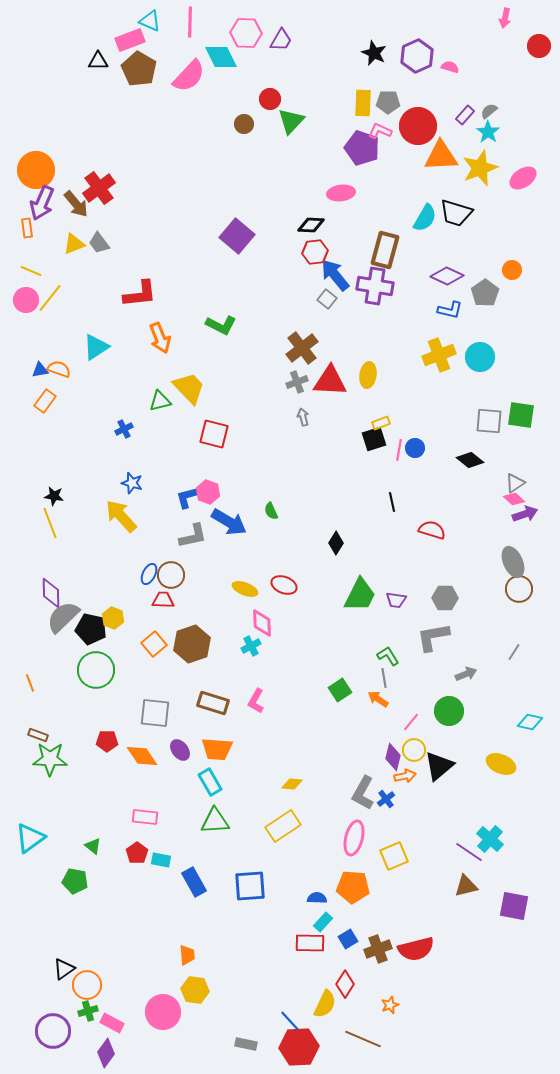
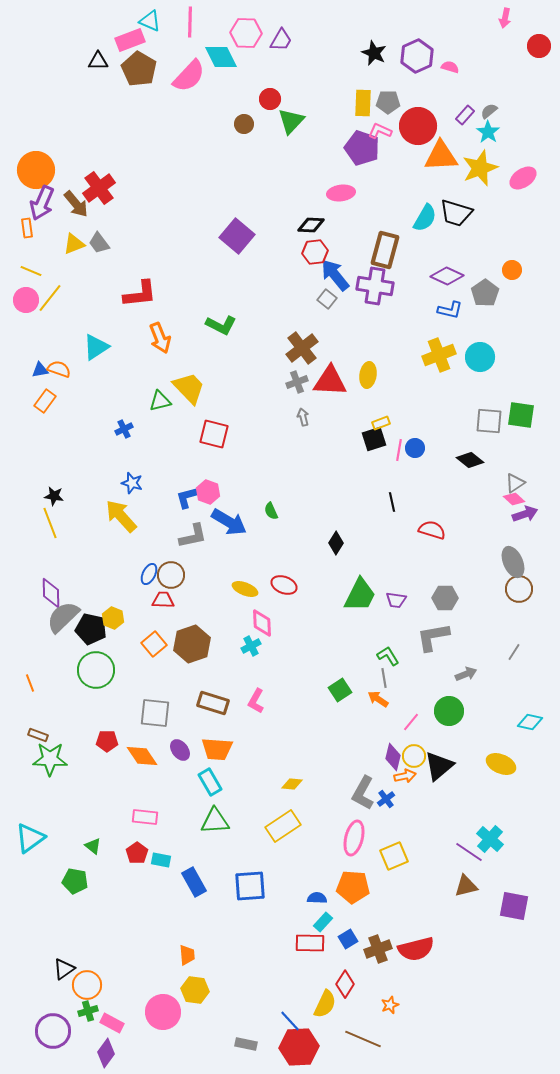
yellow circle at (414, 750): moved 6 px down
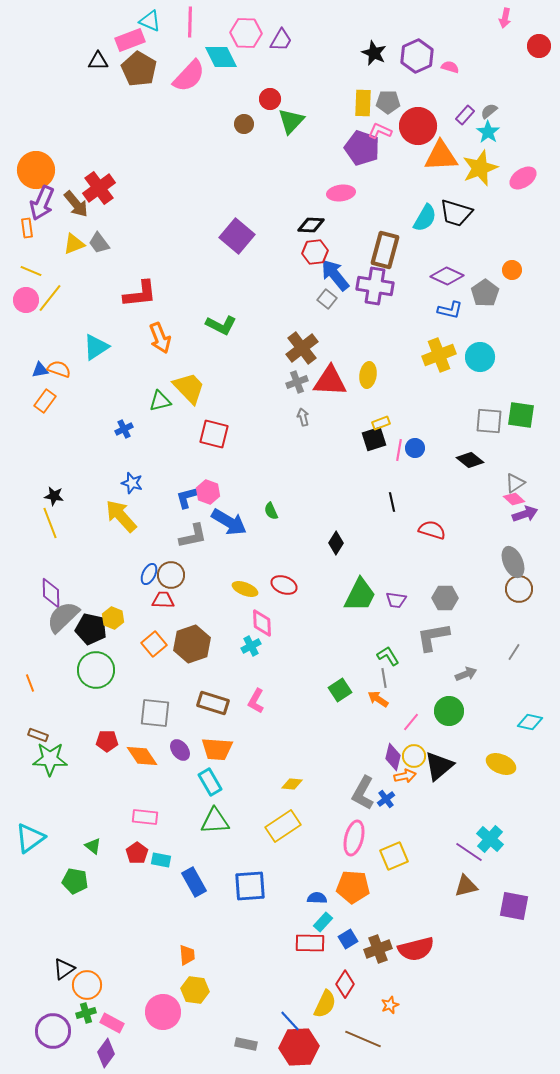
green cross at (88, 1011): moved 2 px left, 2 px down
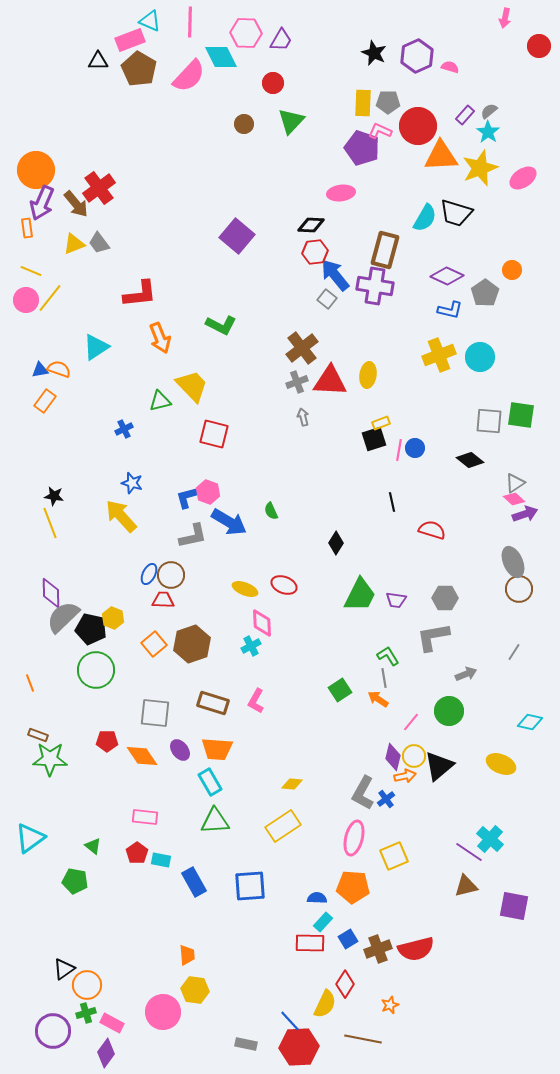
red circle at (270, 99): moved 3 px right, 16 px up
yellow trapezoid at (189, 388): moved 3 px right, 2 px up
brown line at (363, 1039): rotated 12 degrees counterclockwise
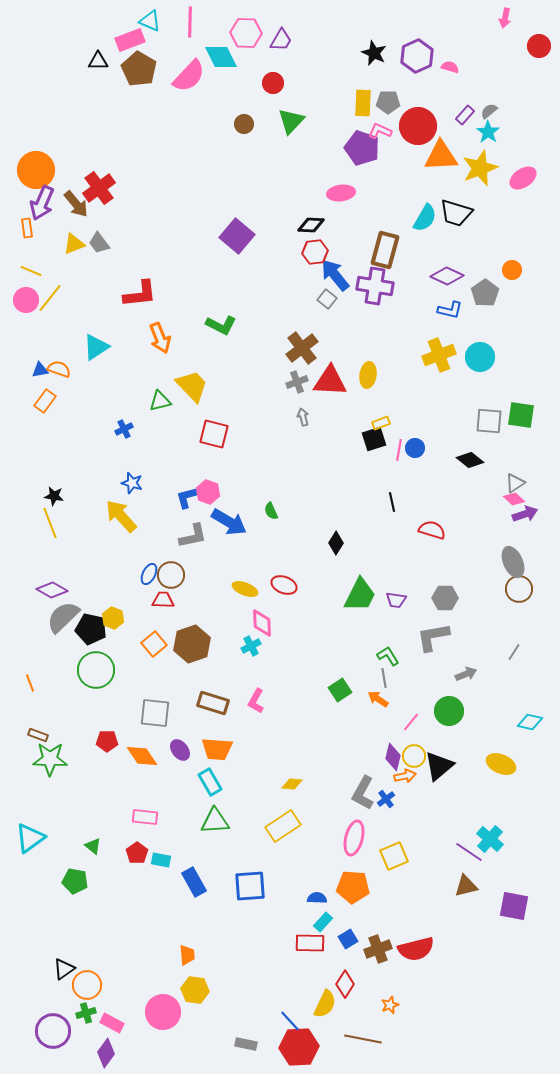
purple diamond at (51, 593): moved 1 px right, 3 px up; rotated 60 degrees counterclockwise
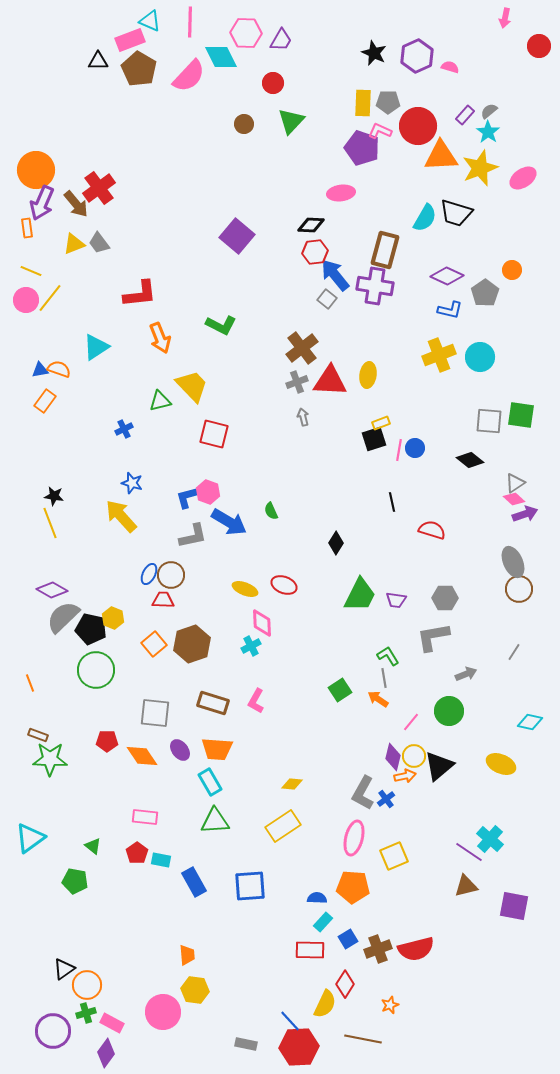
red rectangle at (310, 943): moved 7 px down
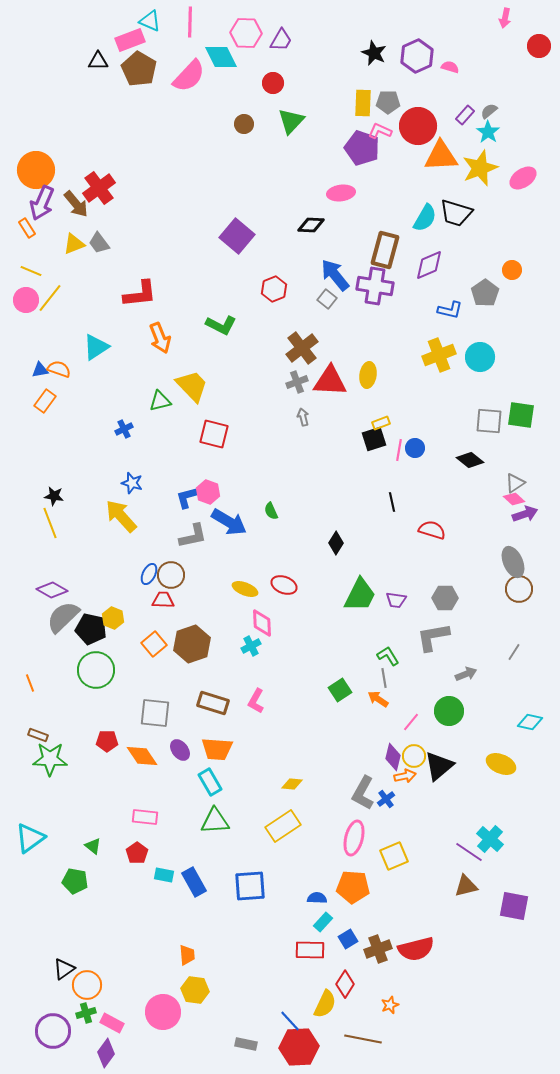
orange rectangle at (27, 228): rotated 24 degrees counterclockwise
red hexagon at (315, 252): moved 41 px left, 37 px down; rotated 15 degrees counterclockwise
purple diamond at (447, 276): moved 18 px left, 11 px up; rotated 48 degrees counterclockwise
cyan rectangle at (161, 860): moved 3 px right, 15 px down
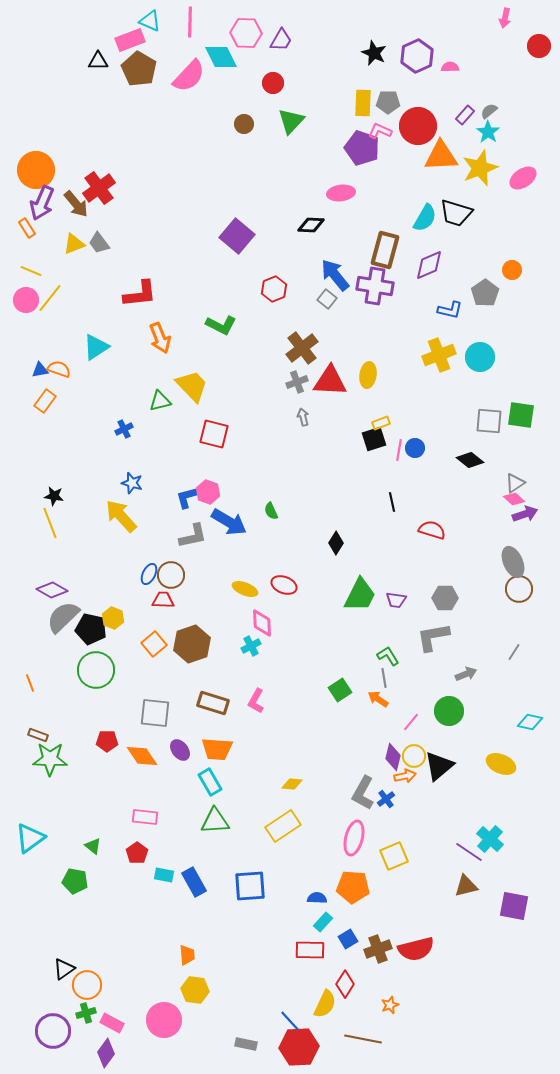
pink semicircle at (450, 67): rotated 18 degrees counterclockwise
pink circle at (163, 1012): moved 1 px right, 8 px down
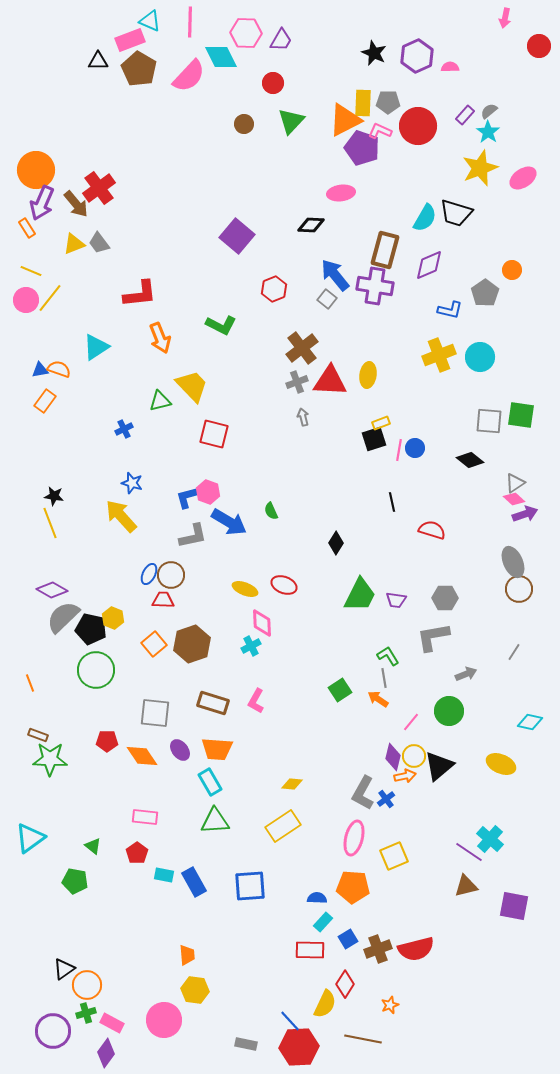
orange triangle at (441, 156): moved 96 px left, 36 px up; rotated 24 degrees counterclockwise
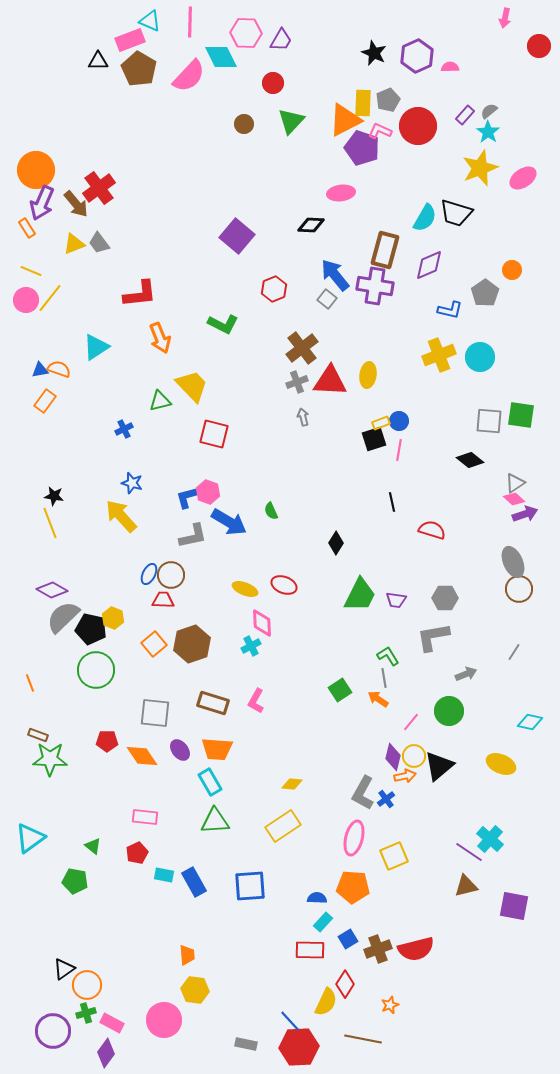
gray pentagon at (388, 102): moved 2 px up; rotated 25 degrees counterclockwise
green L-shape at (221, 325): moved 2 px right, 1 px up
blue circle at (415, 448): moved 16 px left, 27 px up
red pentagon at (137, 853): rotated 10 degrees clockwise
yellow semicircle at (325, 1004): moved 1 px right, 2 px up
